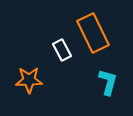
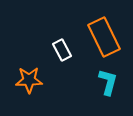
orange rectangle: moved 11 px right, 4 px down
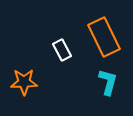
orange star: moved 5 px left, 2 px down
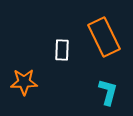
white rectangle: rotated 30 degrees clockwise
cyan L-shape: moved 10 px down
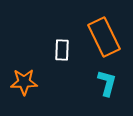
cyan L-shape: moved 1 px left, 9 px up
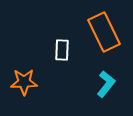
orange rectangle: moved 5 px up
cyan L-shape: moved 1 px left, 1 px down; rotated 24 degrees clockwise
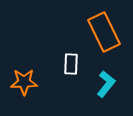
white rectangle: moved 9 px right, 14 px down
